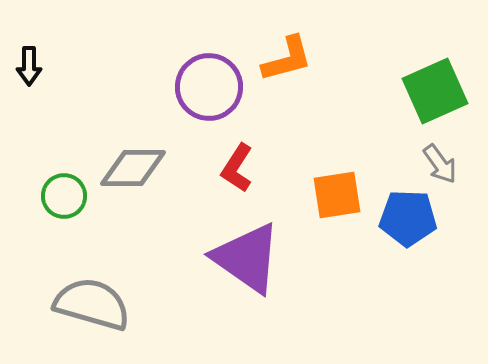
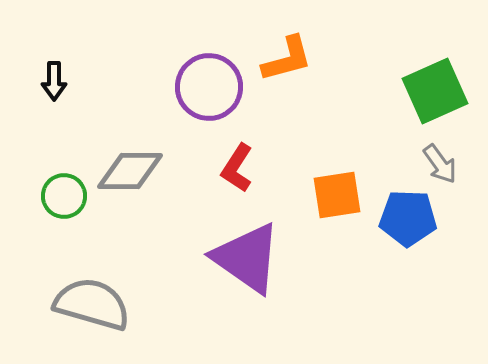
black arrow: moved 25 px right, 15 px down
gray diamond: moved 3 px left, 3 px down
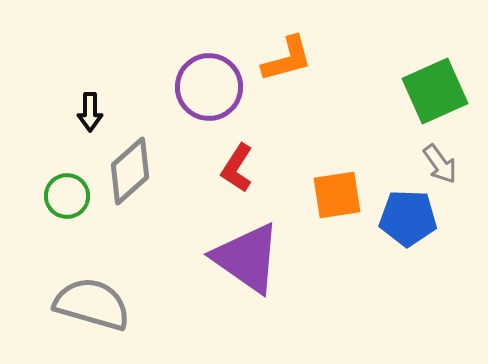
black arrow: moved 36 px right, 31 px down
gray diamond: rotated 42 degrees counterclockwise
green circle: moved 3 px right
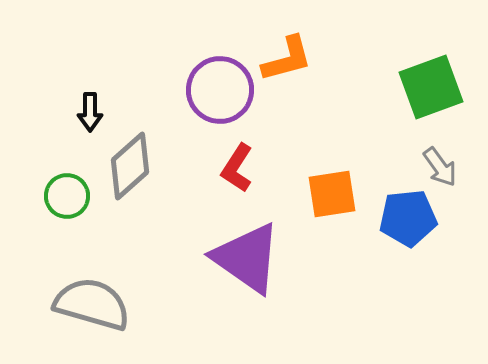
purple circle: moved 11 px right, 3 px down
green square: moved 4 px left, 4 px up; rotated 4 degrees clockwise
gray arrow: moved 3 px down
gray diamond: moved 5 px up
orange square: moved 5 px left, 1 px up
blue pentagon: rotated 8 degrees counterclockwise
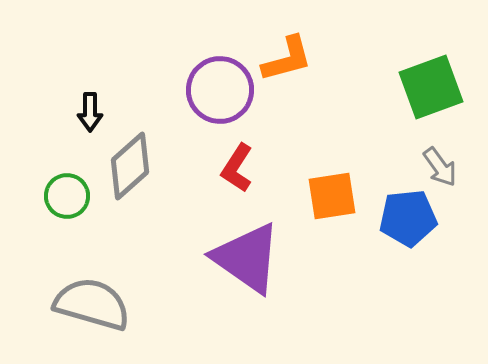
orange square: moved 2 px down
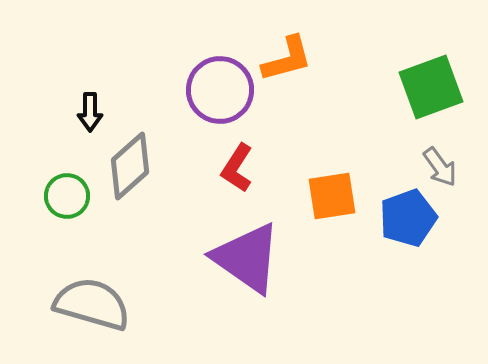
blue pentagon: rotated 14 degrees counterclockwise
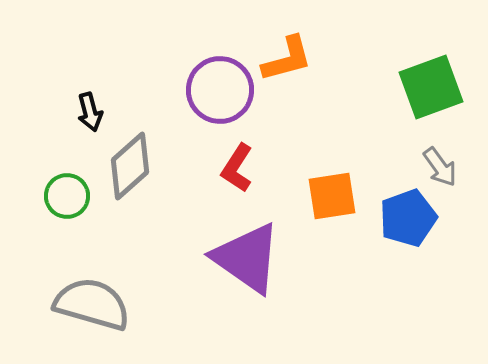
black arrow: rotated 15 degrees counterclockwise
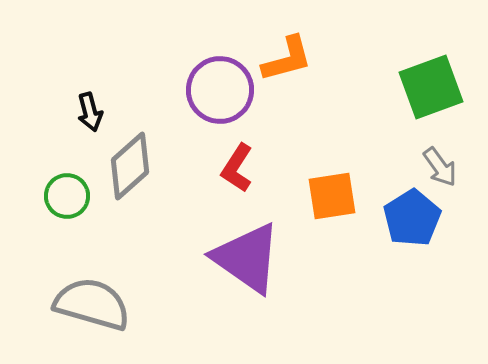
blue pentagon: moved 4 px right; rotated 12 degrees counterclockwise
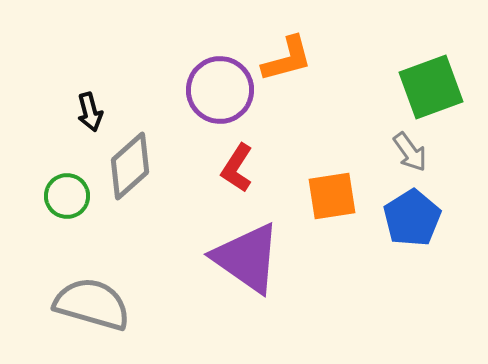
gray arrow: moved 30 px left, 15 px up
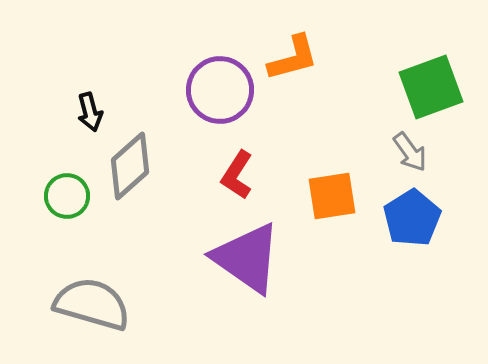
orange L-shape: moved 6 px right, 1 px up
red L-shape: moved 7 px down
